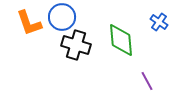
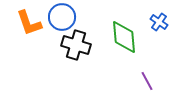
green diamond: moved 3 px right, 3 px up
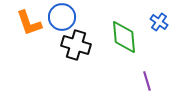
purple line: rotated 12 degrees clockwise
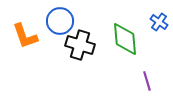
blue circle: moved 2 px left, 4 px down
orange L-shape: moved 4 px left, 13 px down
green diamond: moved 1 px right, 2 px down
black cross: moved 4 px right
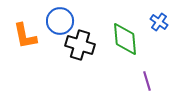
orange L-shape: rotated 8 degrees clockwise
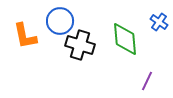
purple line: rotated 42 degrees clockwise
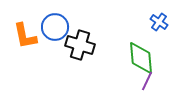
blue circle: moved 5 px left, 6 px down
green diamond: moved 16 px right, 19 px down
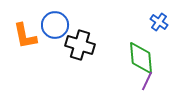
blue circle: moved 2 px up
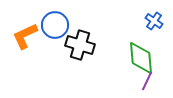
blue cross: moved 5 px left, 1 px up
orange L-shape: rotated 76 degrees clockwise
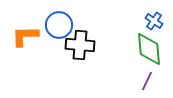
blue circle: moved 4 px right
orange L-shape: rotated 24 degrees clockwise
black cross: rotated 12 degrees counterclockwise
green diamond: moved 8 px right, 9 px up
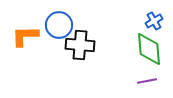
blue cross: rotated 24 degrees clockwise
purple line: rotated 54 degrees clockwise
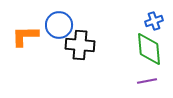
blue cross: rotated 12 degrees clockwise
